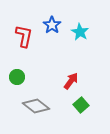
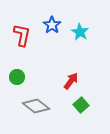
red L-shape: moved 2 px left, 1 px up
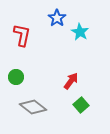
blue star: moved 5 px right, 7 px up
green circle: moved 1 px left
gray diamond: moved 3 px left, 1 px down
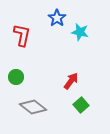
cyan star: rotated 18 degrees counterclockwise
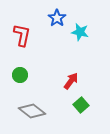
green circle: moved 4 px right, 2 px up
gray diamond: moved 1 px left, 4 px down
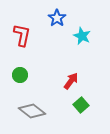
cyan star: moved 2 px right, 4 px down; rotated 12 degrees clockwise
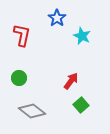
green circle: moved 1 px left, 3 px down
